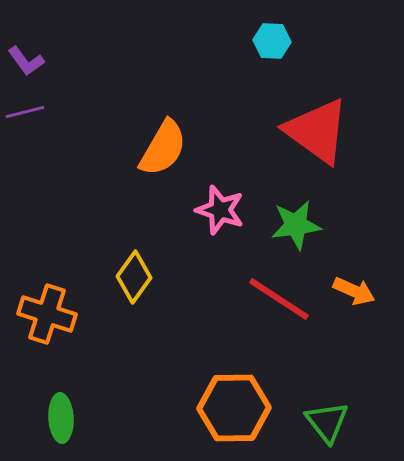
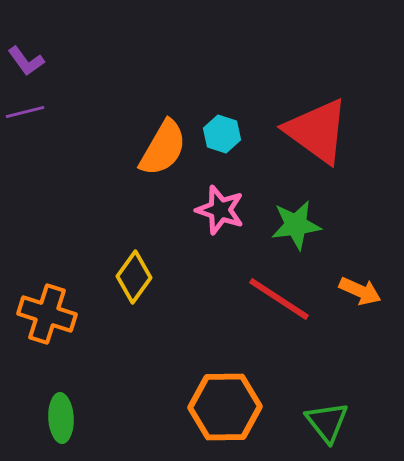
cyan hexagon: moved 50 px left, 93 px down; rotated 15 degrees clockwise
orange arrow: moved 6 px right
orange hexagon: moved 9 px left, 1 px up
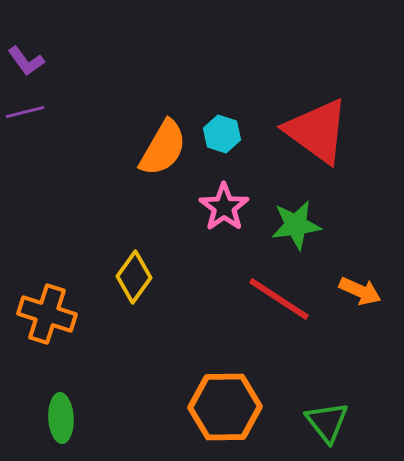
pink star: moved 4 px right, 3 px up; rotated 18 degrees clockwise
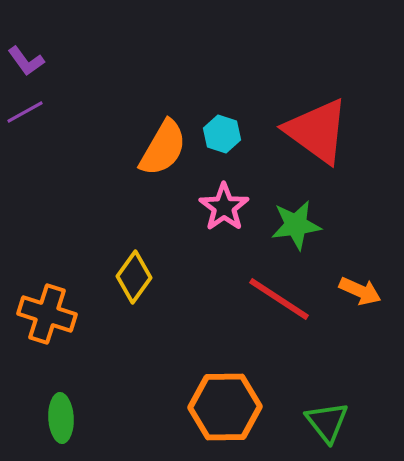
purple line: rotated 15 degrees counterclockwise
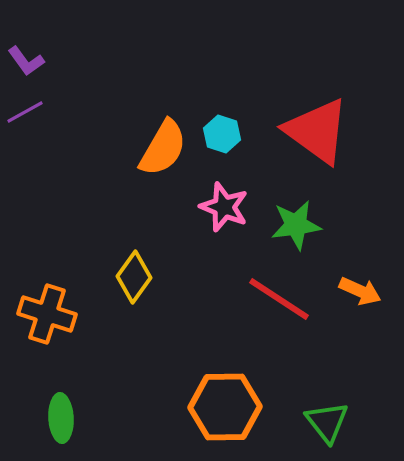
pink star: rotated 15 degrees counterclockwise
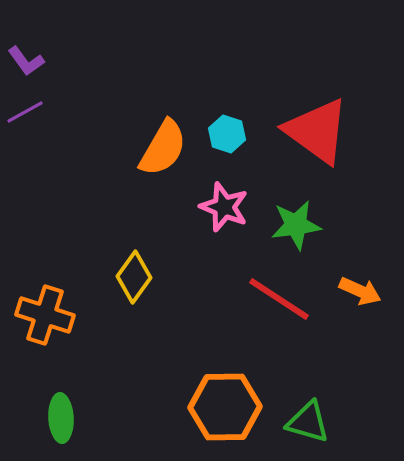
cyan hexagon: moved 5 px right
orange cross: moved 2 px left, 1 px down
green triangle: moved 19 px left; rotated 36 degrees counterclockwise
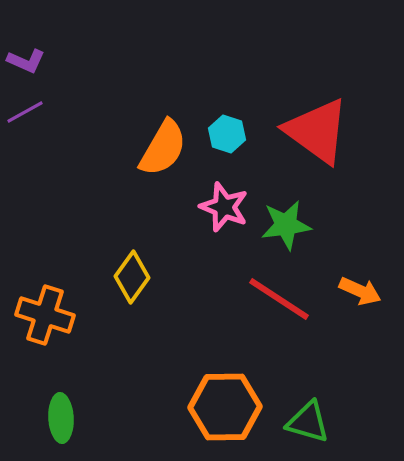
purple L-shape: rotated 30 degrees counterclockwise
green star: moved 10 px left
yellow diamond: moved 2 px left
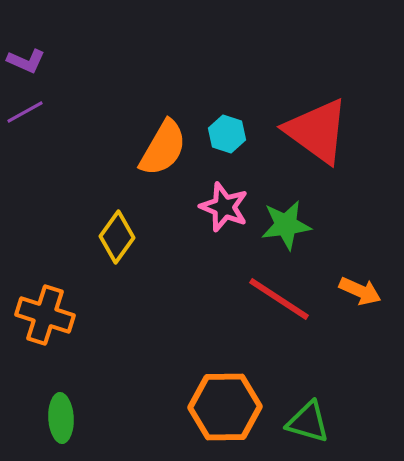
yellow diamond: moved 15 px left, 40 px up
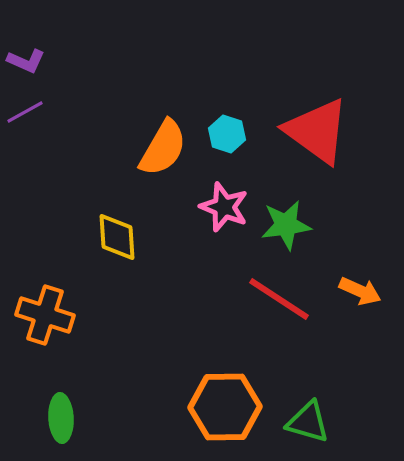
yellow diamond: rotated 39 degrees counterclockwise
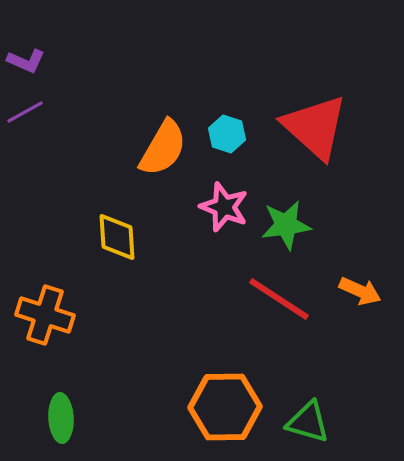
red triangle: moved 2 px left, 4 px up; rotated 6 degrees clockwise
